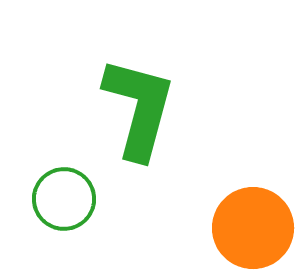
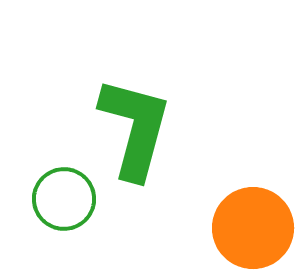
green L-shape: moved 4 px left, 20 px down
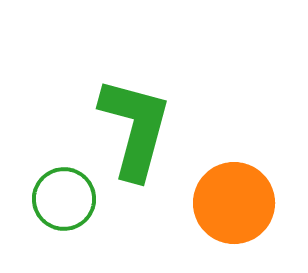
orange circle: moved 19 px left, 25 px up
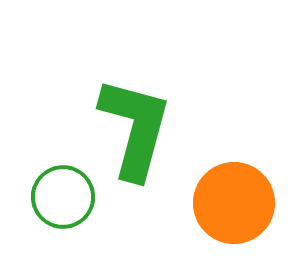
green circle: moved 1 px left, 2 px up
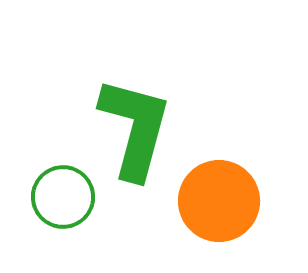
orange circle: moved 15 px left, 2 px up
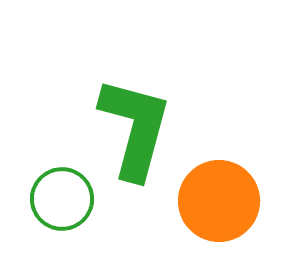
green circle: moved 1 px left, 2 px down
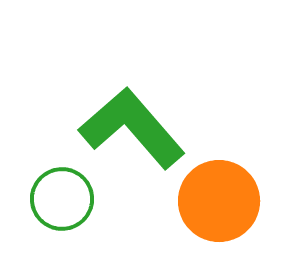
green L-shape: moved 3 px left; rotated 56 degrees counterclockwise
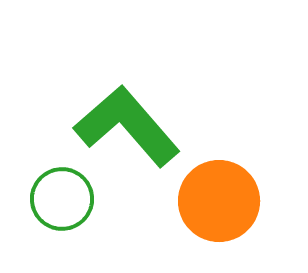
green L-shape: moved 5 px left, 2 px up
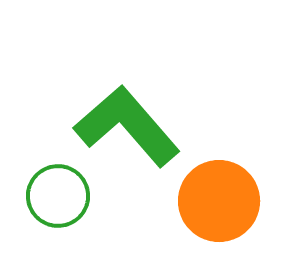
green circle: moved 4 px left, 3 px up
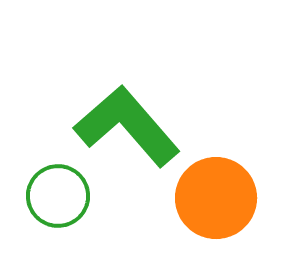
orange circle: moved 3 px left, 3 px up
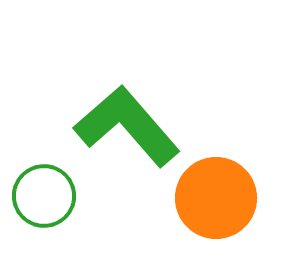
green circle: moved 14 px left
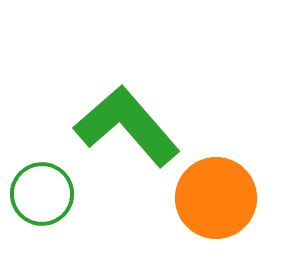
green circle: moved 2 px left, 2 px up
